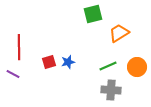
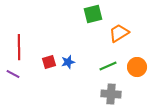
gray cross: moved 4 px down
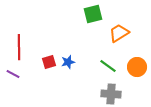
green line: rotated 60 degrees clockwise
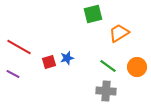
red line: rotated 60 degrees counterclockwise
blue star: moved 1 px left, 4 px up
gray cross: moved 5 px left, 3 px up
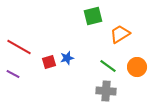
green square: moved 2 px down
orange trapezoid: moved 1 px right, 1 px down
